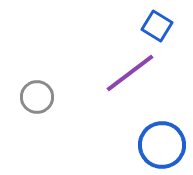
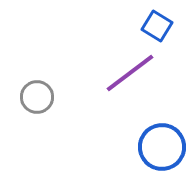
blue circle: moved 2 px down
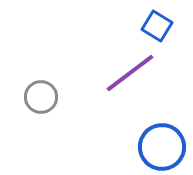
gray circle: moved 4 px right
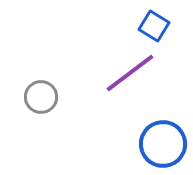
blue square: moved 3 px left
blue circle: moved 1 px right, 3 px up
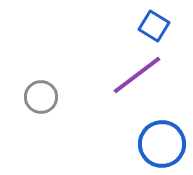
purple line: moved 7 px right, 2 px down
blue circle: moved 1 px left
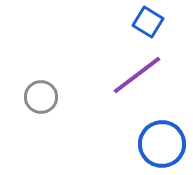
blue square: moved 6 px left, 4 px up
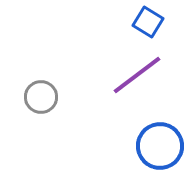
blue circle: moved 2 px left, 2 px down
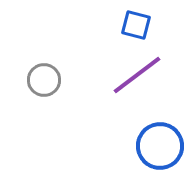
blue square: moved 12 px left, 3 px down; rotated 16 degrees counterclockwise
gray circle: moved 3 px right, 17 px up
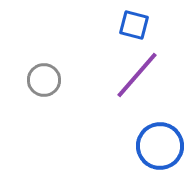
blue square: moved 2 px left
purple line: rotated 12 degrees counterclockwise
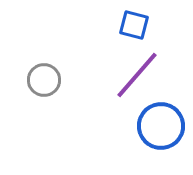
blue circle: moved 1 px right, 20 px up
